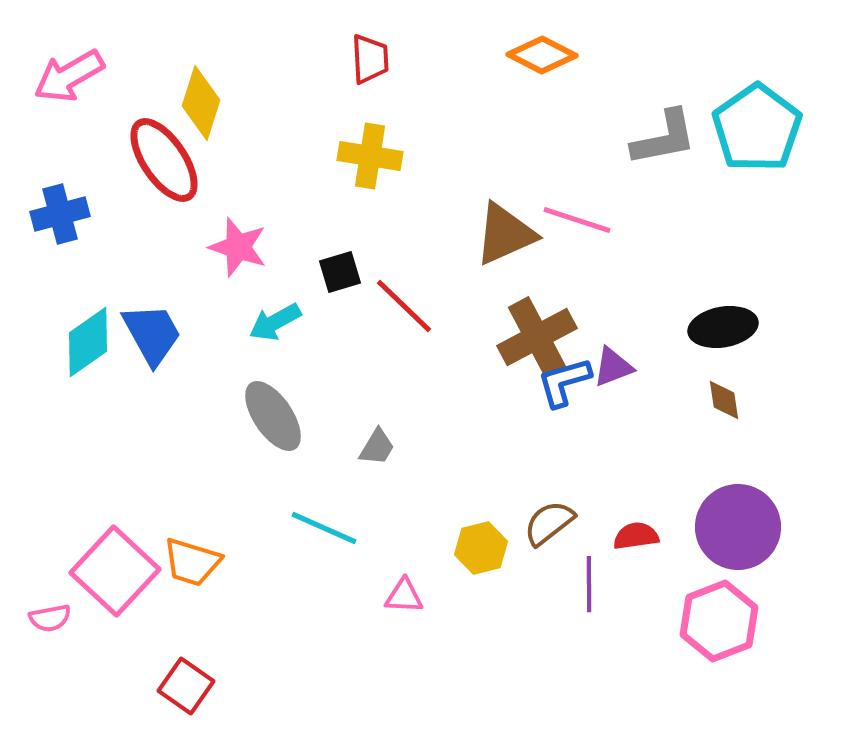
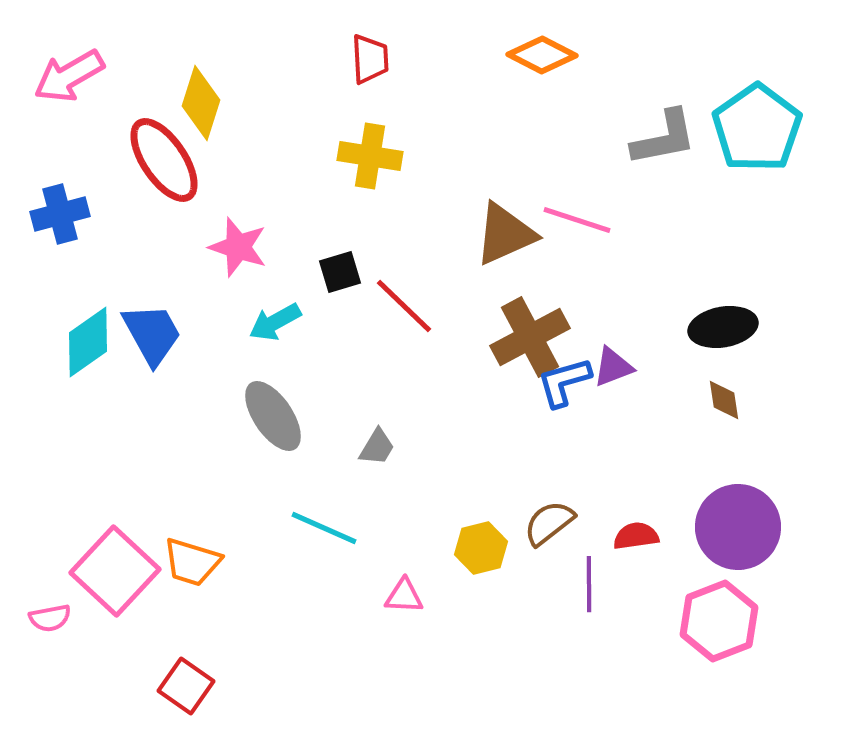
brown cross: moved 7 px left
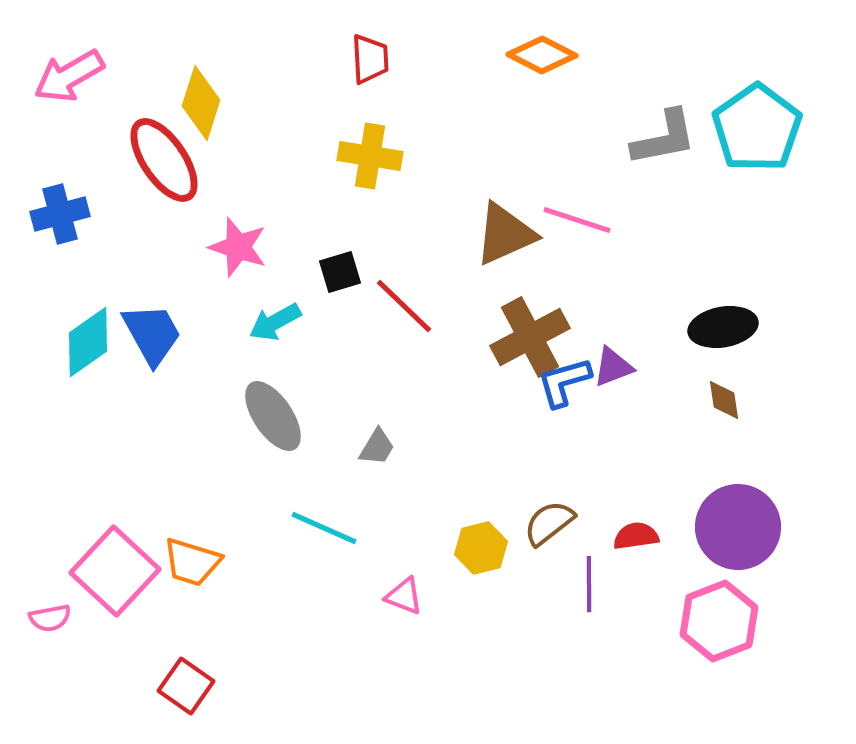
pink triangle: rotated 18 degrees clockwise
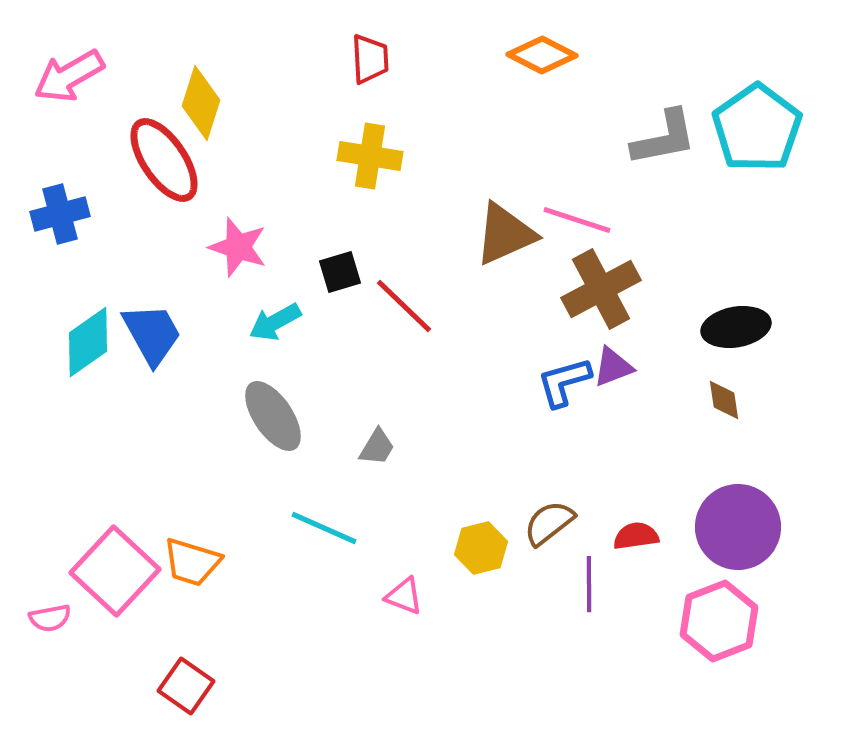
black ellipse: moved 13 px right
brown cross: moved 71 px right, 48 px up
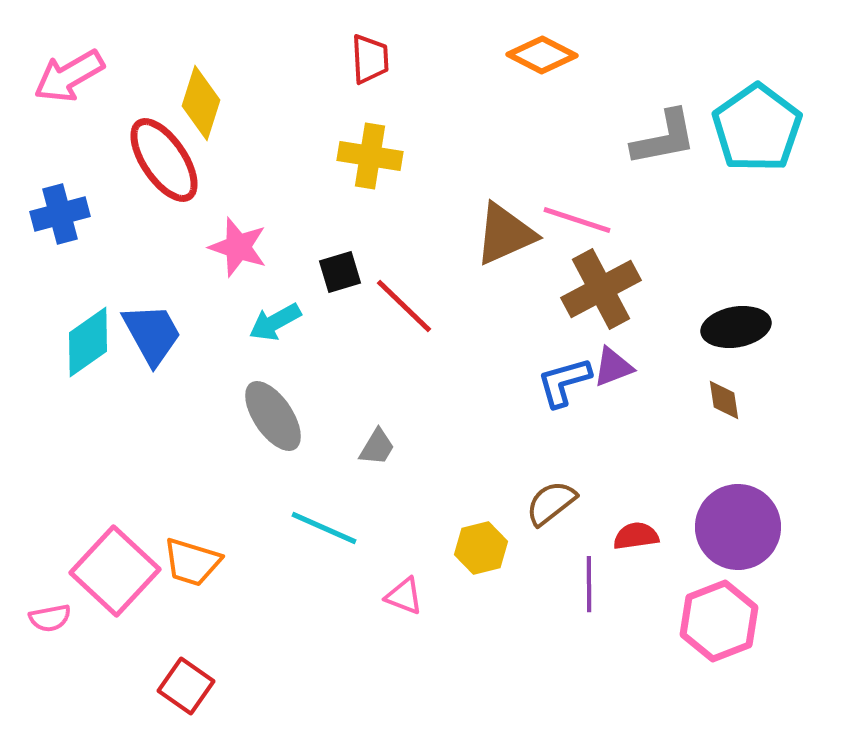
brown semicircle: moved 2 px right, 20 px up
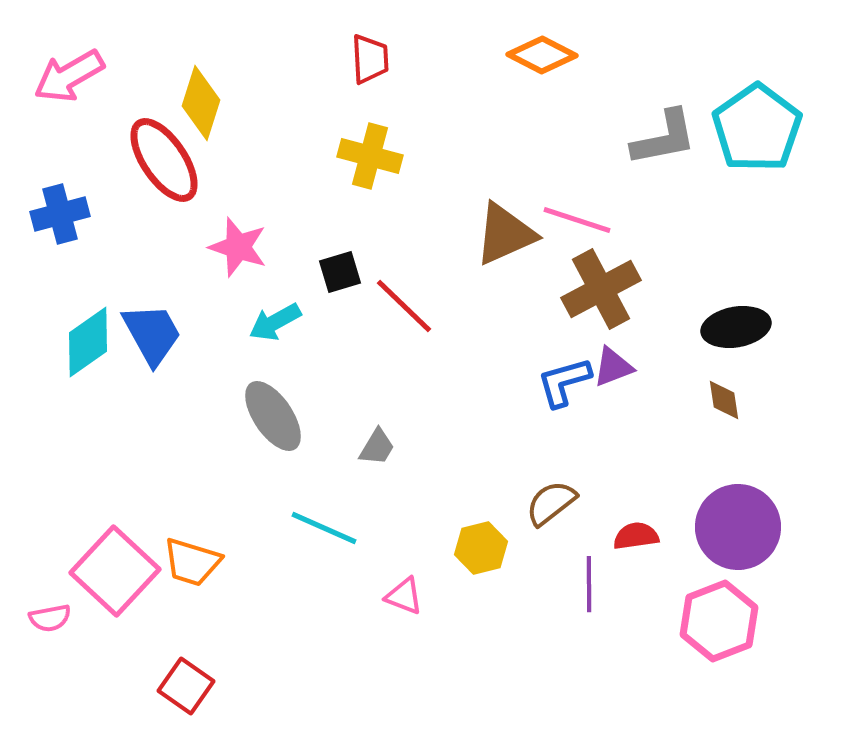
yellow cross: rotated 6 degrees clockwise
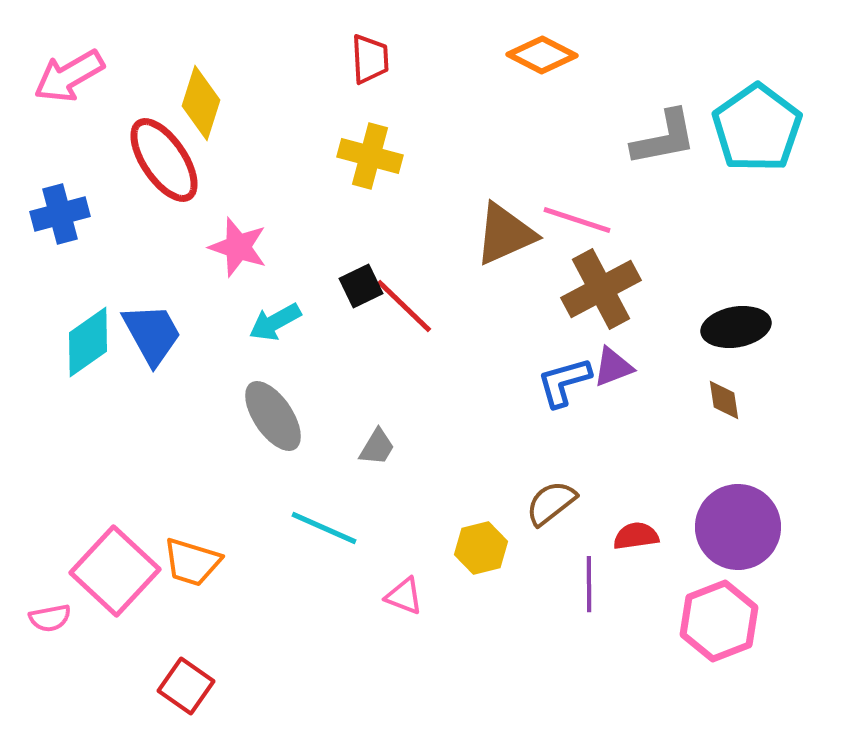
black square: moved 21 px right, 14 px down; rotated 9 degrees counterclockwise
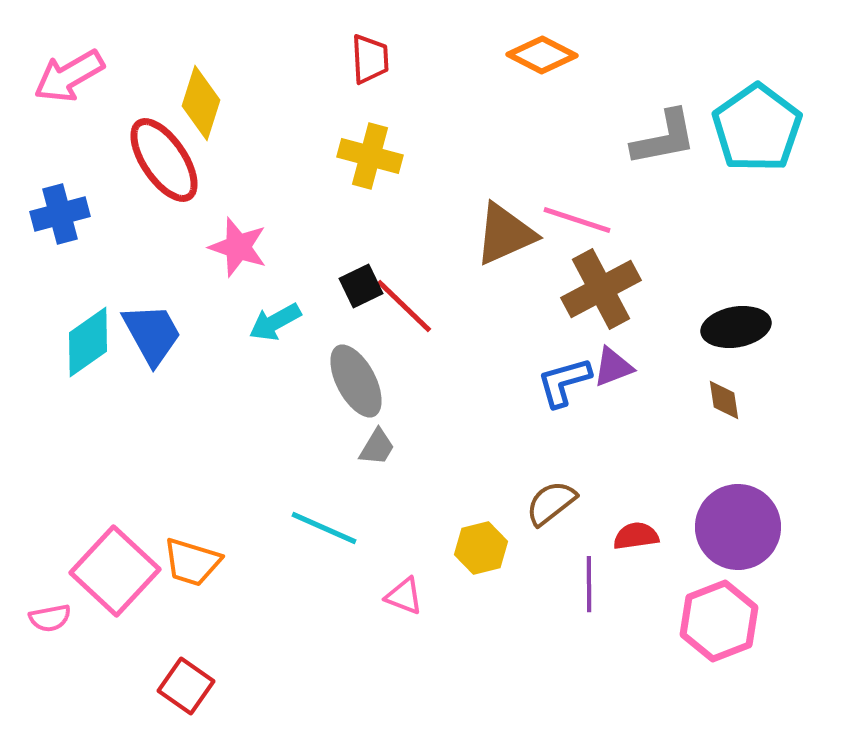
gray ellipse: moved 83 px right, 35 px up; rotated 6 degrees clockwise
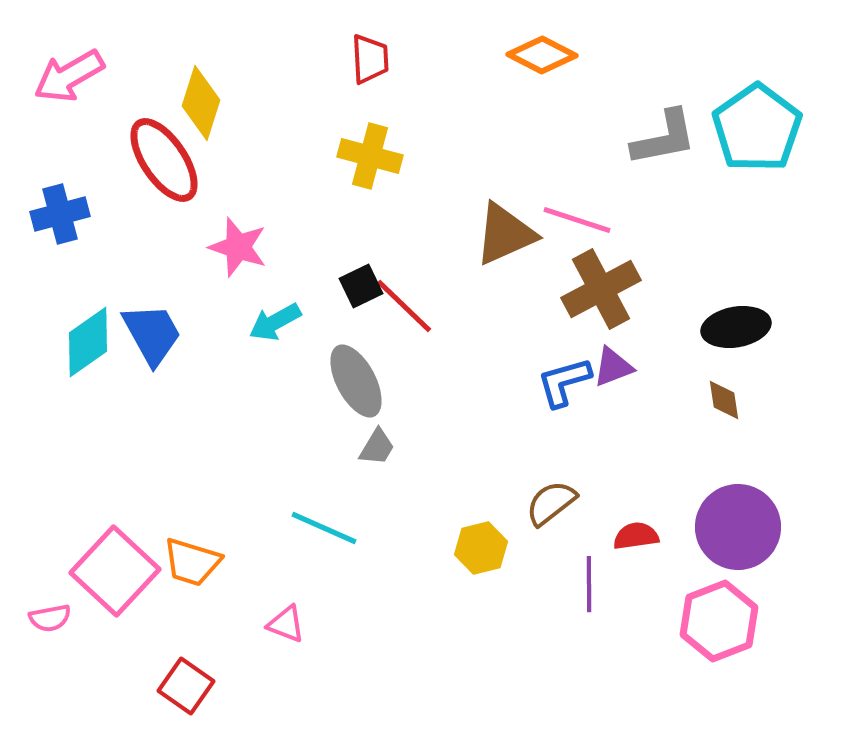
pink triangle: moved 118 px left, 28 px down
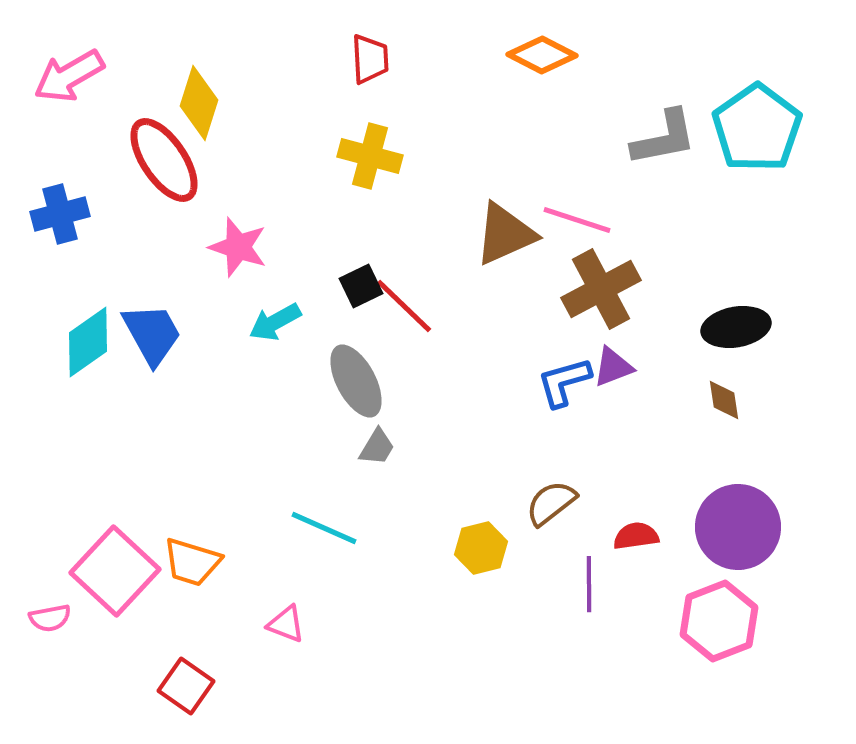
yellow diamond: moved 2 px left
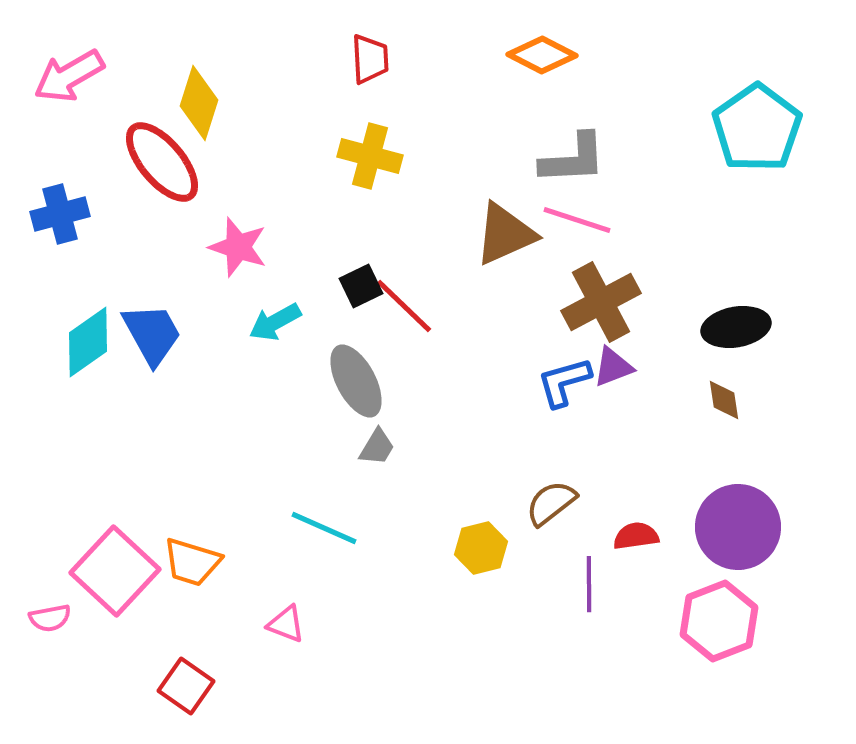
gray L-shape: moved 91 px left, 21 px down; rotated 8 degrees clockwise
red ellipse: moved 2 px left, 2 px down; rotated 6 degrees counterclockwise
brown cross: moved 13 px down
